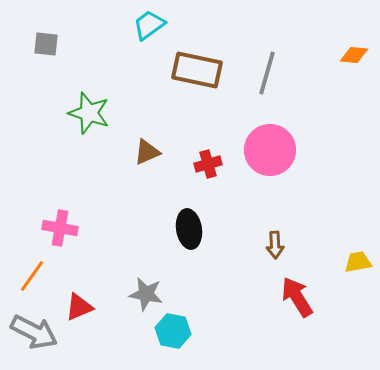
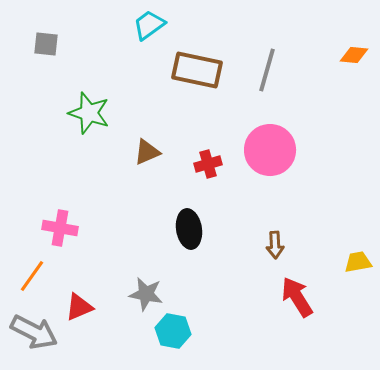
gray line: moved 3 px up
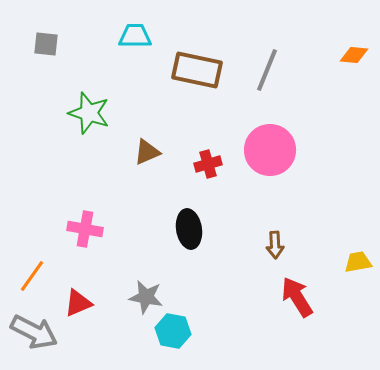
cyan trapezoid: moved 14 px left, 11 px down; rotated 36 degrees clockwise
gray line: rotated 6 degrees clockwise
pink cross: moved 25 px right, 1 px down
gray star: moved 3 px down
red triangle: moved 1 px left, 4 px up
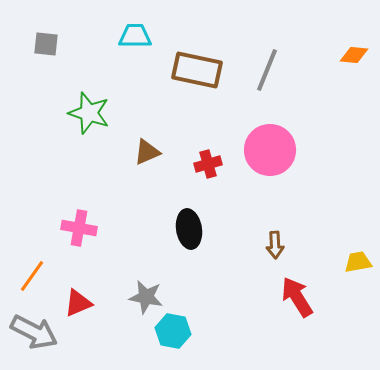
pink cross: moved 6 px left, 1 px up
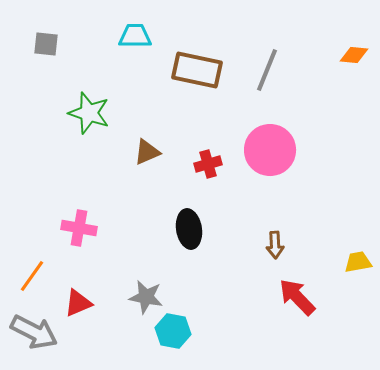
red arrow: rotated 12 degrees counterclockwise
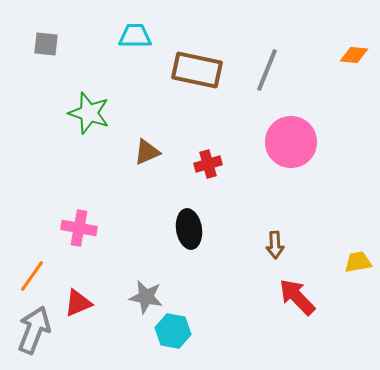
pink circle: moved 21 px right, 8 px up
gray arrow: moved 2 px up; rotated 96 degrees counterclockwise
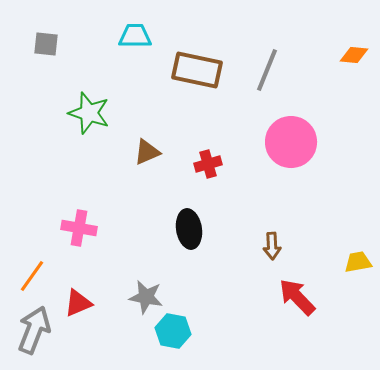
brown arrow: moved 3 px left, 1 px down
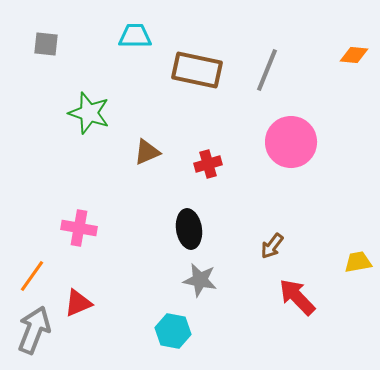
brown arrow: rotated 40 degrees clockwise
gray star: moved 54 px right, 17 px up
